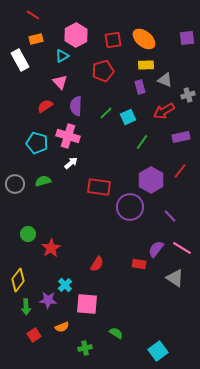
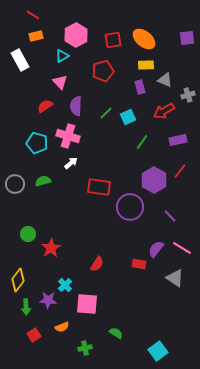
orange rectangle at (36, 39): moved 3 px up
purple rectangle at (181, 137): moved 3 px left, 3 px down
purple hexagon at (151, 180): moved 3 px right
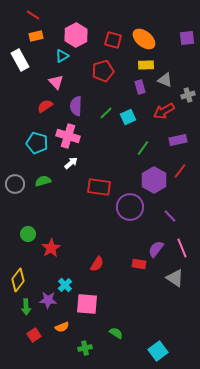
red square at (113, 40): rotated 24 degrees clockwise
pink triangle at (60, 82): moved 4 px left
green line at (142, 142): moved 1 px right, 6 px down
pink line at (182, 248): rotated 36 degrees clockwise
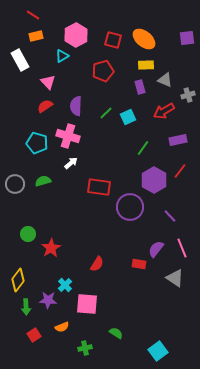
pink triangle at (56, 82): moved 8 px left
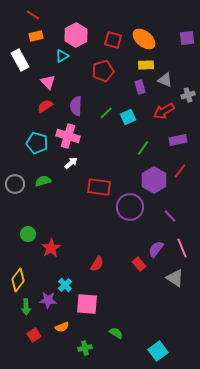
red rectangle at (139, 264): rotated 40 degrees clockwise
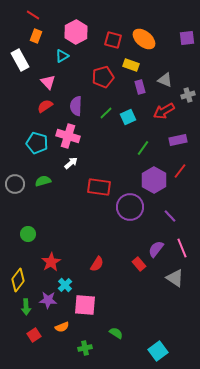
pink hexagon at (76, 35): moved 3 px up
orange rectangle at (36, 36): rotated 56 degrees counterclockwise
yellow rectangle at (146, 65): moved 15 px left; rotated 21 degrees clockwise
red pentagon at (103, 71): moved 6 px down
red star at (51, 248): moved 14 px down
pink square at (87, 304): moved 2 px left, 1 px down
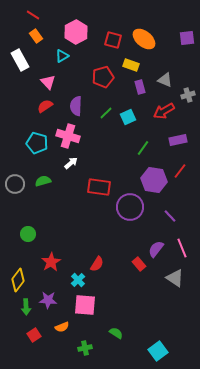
orange rectangle at (36, 36): rotated 56 degrees counterclockwise
purple hexagon at (154, 180): rotated 20 degrees counterclockwise
cyan cross at (65, 285): moved 13 px right, 5 px up
